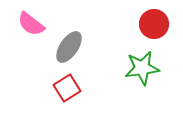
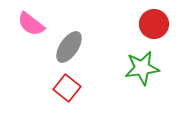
red square: rotated 20 degrees counterclockwise
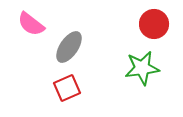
red square: rotated 28 degrees clockwise
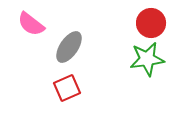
red circle: moved 3 px left, 1 px up
green star: moved 5 px right, 9 px up
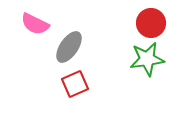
pink semicircle: moved 4 px right; rotated 12 degrees counterclockwise
red square: moved 8 px right, 4 px up
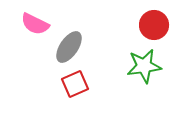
red circle: moved 3 px right, 2 px down
green star: moved 3 px left, 7 px down
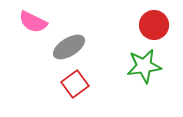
pink semicircle: moved 2 px left, 2 px up
gray ellipse: rotated 24 degrees clockwise
red square: rotated 12 degrees counterclockwise
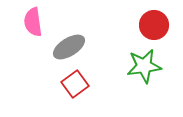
pink semicircle: rotated 56 degrees clockwise
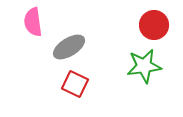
red square: rotated 28 degrees counterclockwise
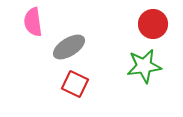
red circle: moved 1 px left, 1 px up
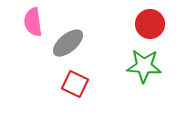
red circle: moved 3 px left
gray ellipse: moved 1 px left, 4 px up; rotated 8 degrees counterclockwise
green star: rotated 12 degrees clockwise
